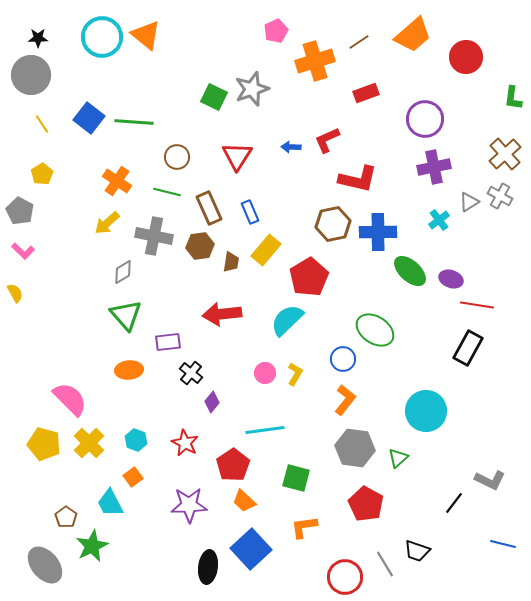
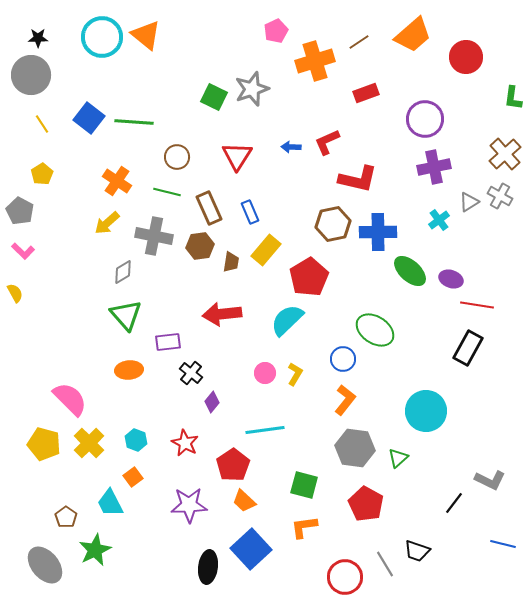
red L-shape at (327, 140): moved 2 px down
green square at (296, 478): moved 8 px right, 7 px down
green star at (92, 546): moved 3 px right, 4 px down
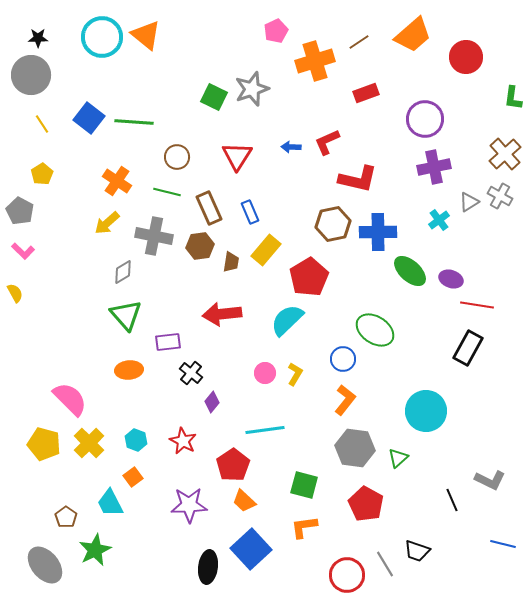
red star at (185, 443): moved 2 px left, 2 px up
black line at (454, 503): moved 2 px left, 3 px up; rotated 60 degrees counterclockwise
red circle at (345, 577): moved 2 px right, 2 px up
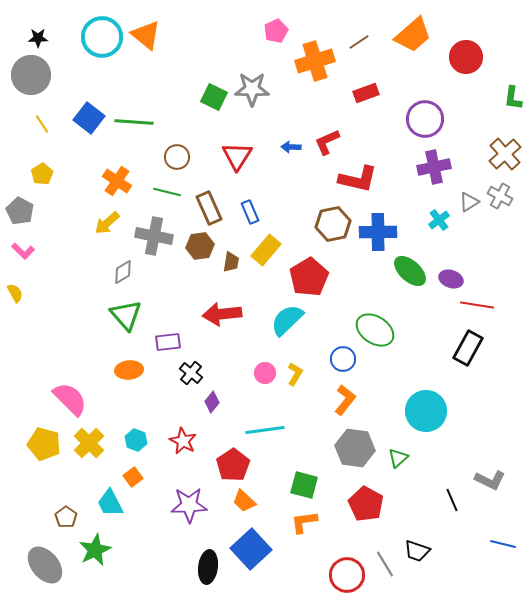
gray star at (252, 89): rotated 20 degrees clockwise
orange L-shape at (304, 527): moved 5 px up
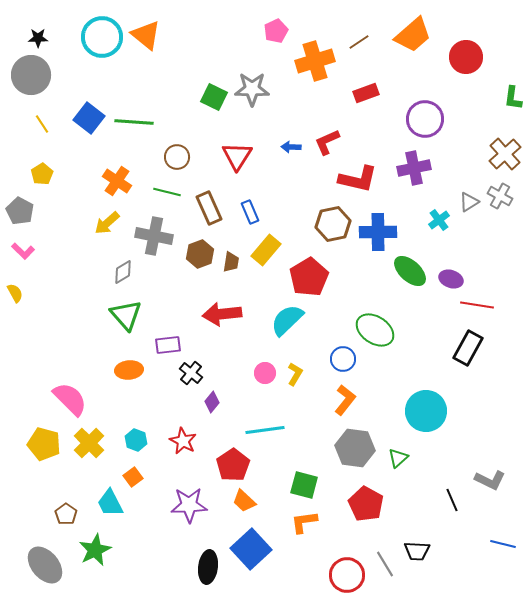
purple cross at (434, 167): moved 20 px left, 1 px down
brown hexagon at (200, 246): moved 8 px down; rotated 12 degrees counterclockwise
purple rectangle at (168, 342): moved 3 px down
brown pentagon at (66, 517): moved 3 px up
black trapezoid at (417, 551): rotated 16 degrees counterclockwise
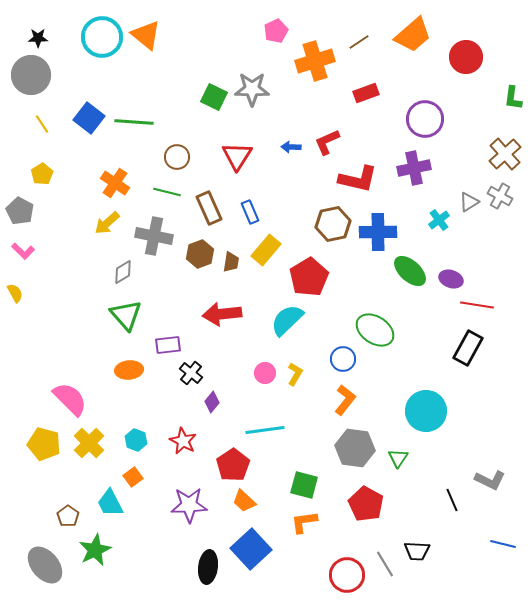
orange cross at (117, 181): moved 2 px left, 2 px down
green triangle at (398, 458): rotated 15 degrees counterclockwise
brown pentagon at (66, 514): moved 2 px right, 2 px down
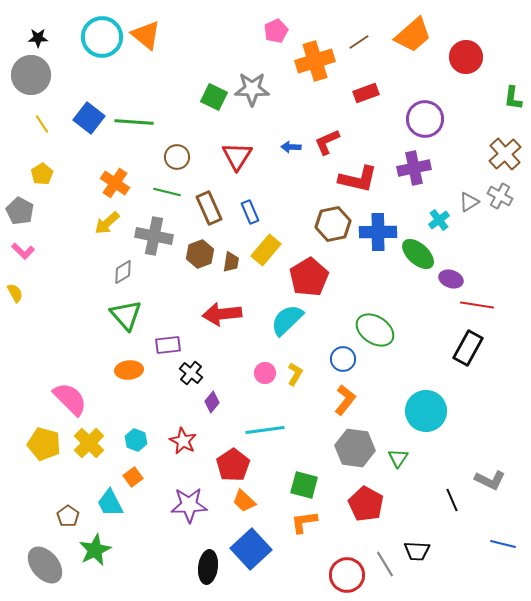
green ellipse at (410, 271): moved 8 px right, 17 px up
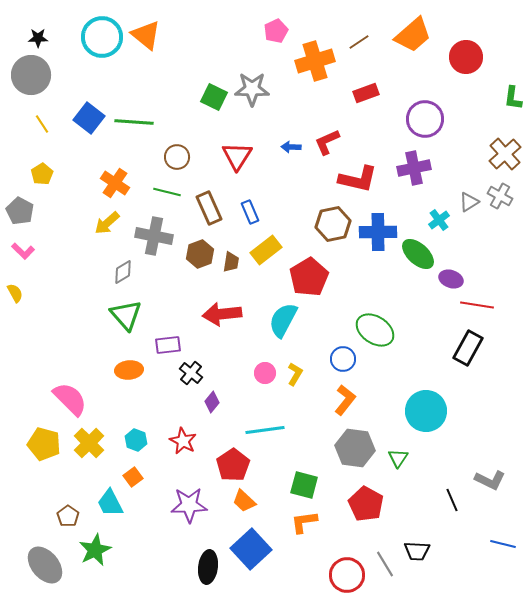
yellow rectangle at (266, 250): rotated 12 degrees clockwise
cyan semicircle at (287, 320): moved 4 px left; rotated 18 degrees counterclockwise
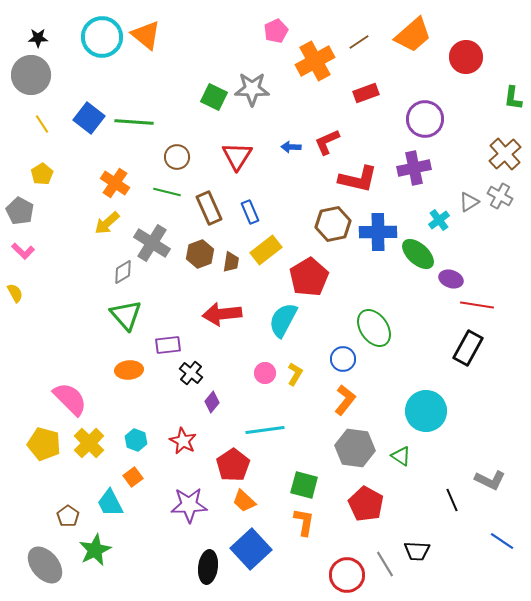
orange cross at (315, 61): rotated 12 degrees counterclockwise
gray cross at (154, 236): moved 2 px left, 7 px down; rotated 21 degrees clockwise
green ellipse at (375, 330): moved 1 px left, 2 px up; rotated 21 degrees clockwise
green triangle at (398, 458): moved 3 px right, 2 px up; rotated 30 degrees counterclockwise
orange L-shape at (304, 522): rotated 108 degrees clockwise
blue line at (503, 544): moved 1 px left, 3 px up; rotated 20 degrees clockwise
